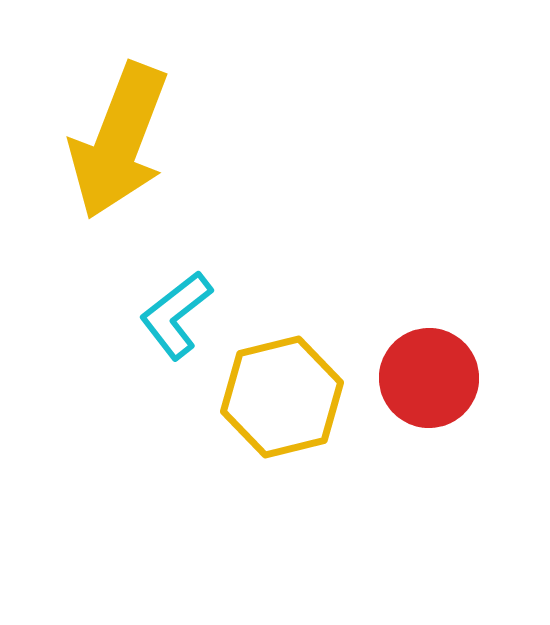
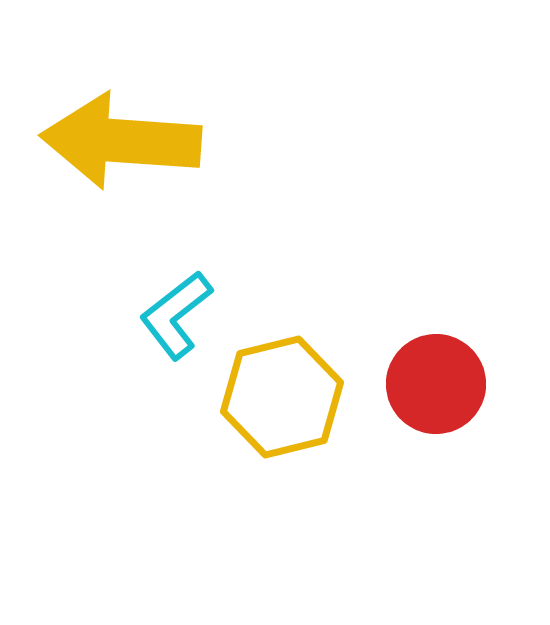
yellow arrow: moved 2 px right; rotated 73 degrees clockwise
red circle: moved 7 px right, 6 px down
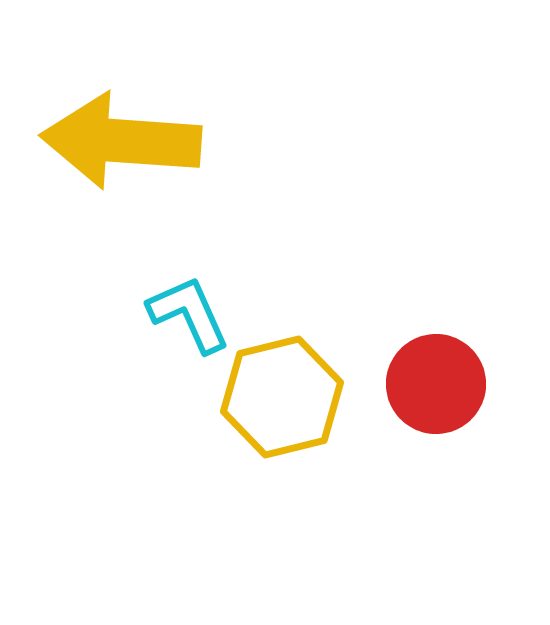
cyan L-shape: moved 13 px right, 1 px up; rotated 104 degrees clockwise
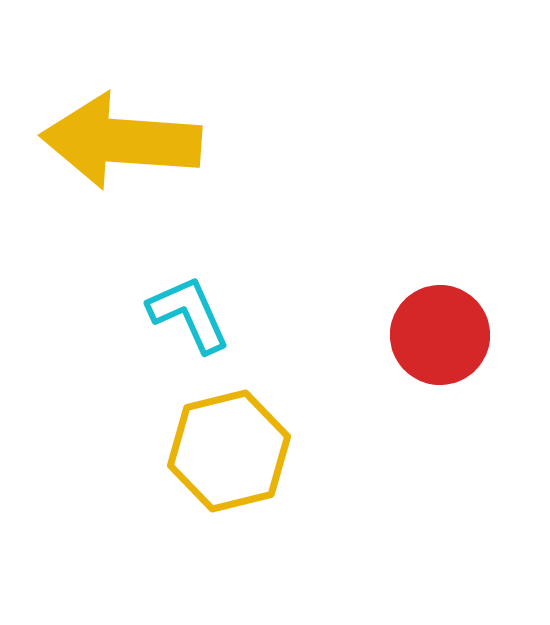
red circle: moved 4 px right, 49 px up
yellow hexagon: moved 53 px left, 54 px down
